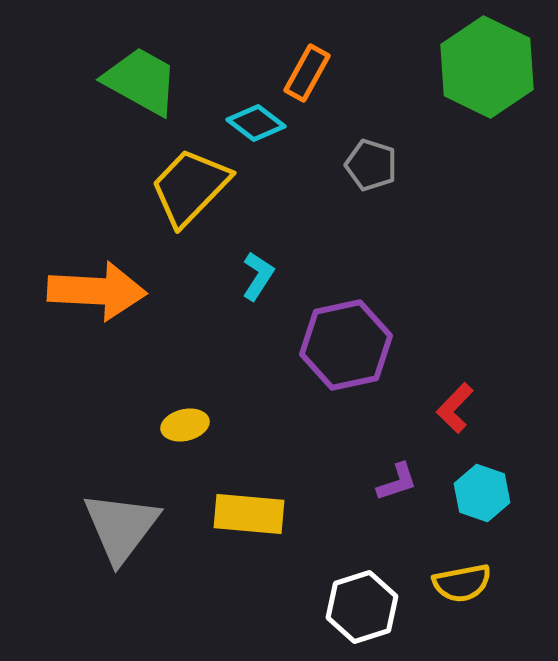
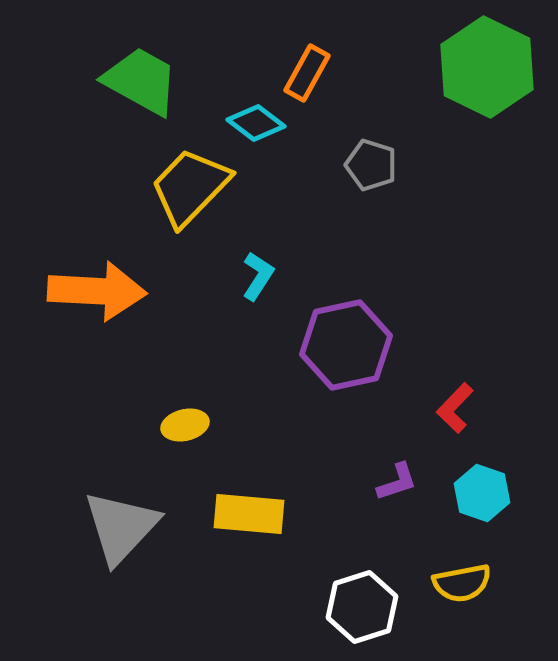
gray triangle: rotated 6 degrees clockwise
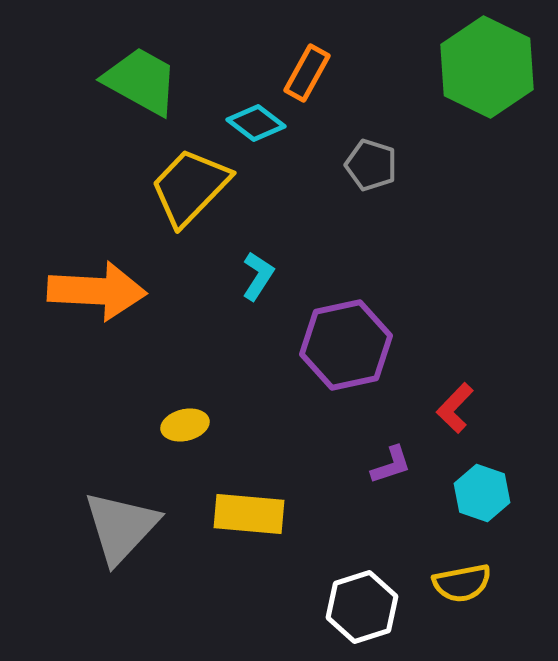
purple L-shape: moved 6 px left, 17 px up
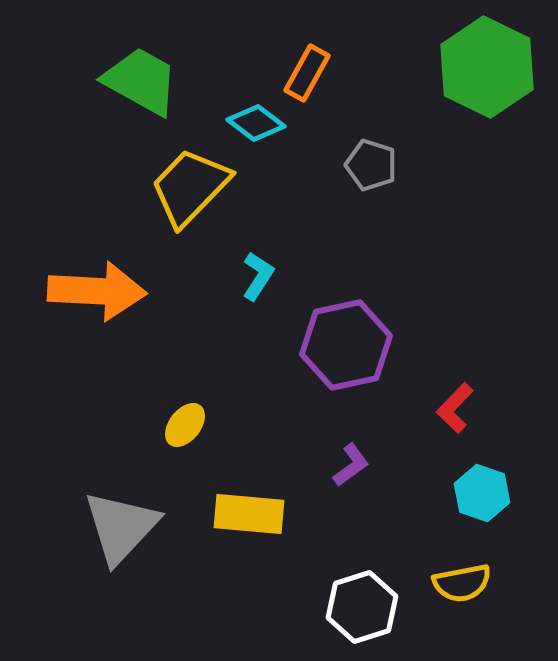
yellow ellipse: rotated 39 degrees counterclockwise
purple L-shape: moved 40 px left; rotated 18 degrees counterclockwise
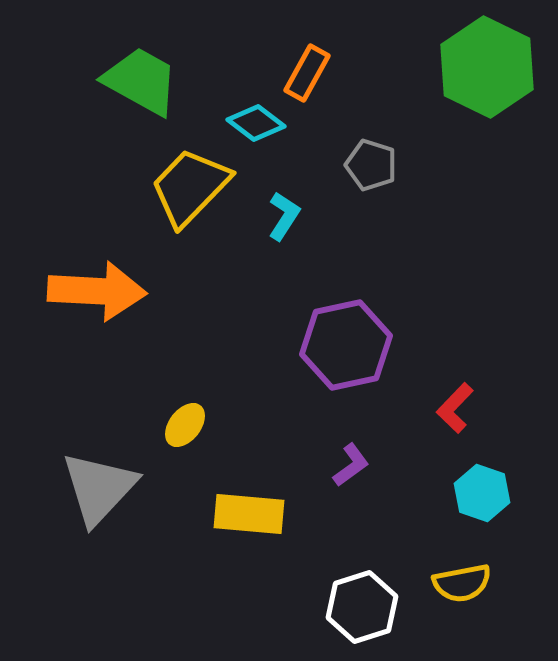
cyan L-shape: moved 26 px right, 60 px up
gray triangle: moved 22 px left, 39 px up
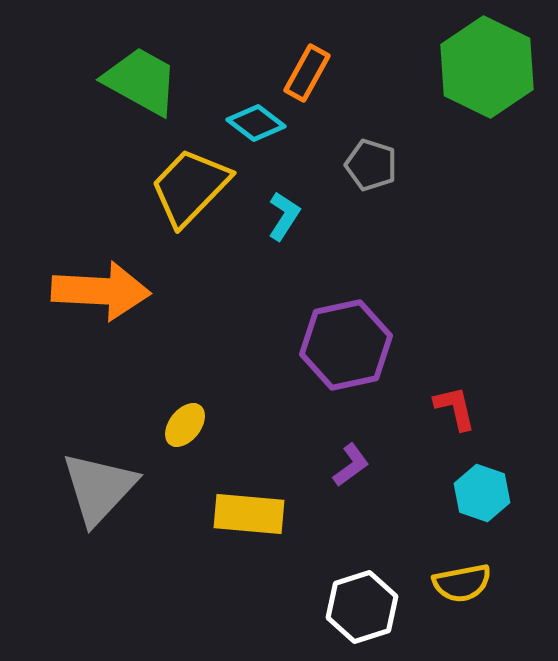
orange arrow: moved 4 px right
red L-shape: rotated 123 degrees clockwise
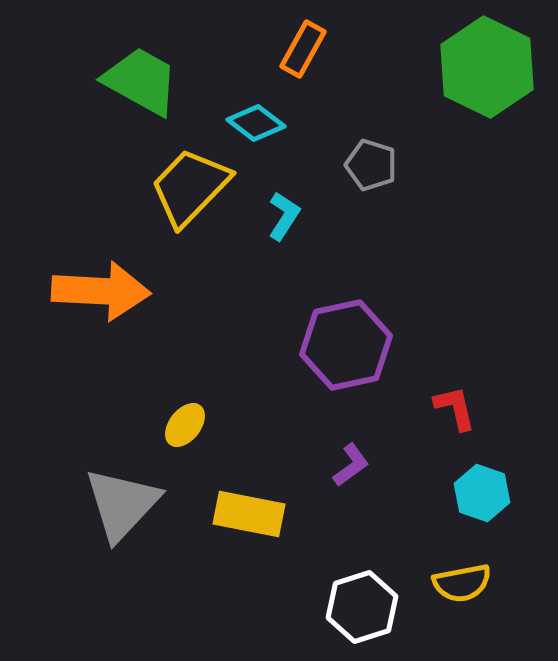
orange rectangle: moved 4 px left, 24 px up
gray triangle: moved 23 px right, 16 px down
yellow rectangle: rotated 6 degrees clockwise
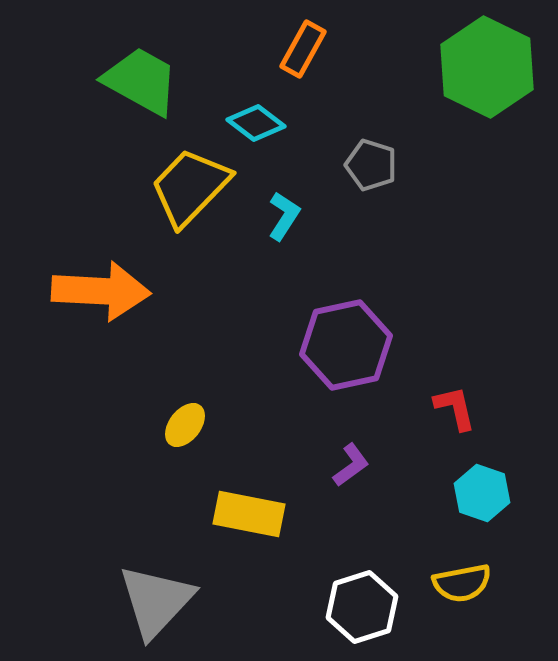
gray triangle: moved 34 px right, 97 px down
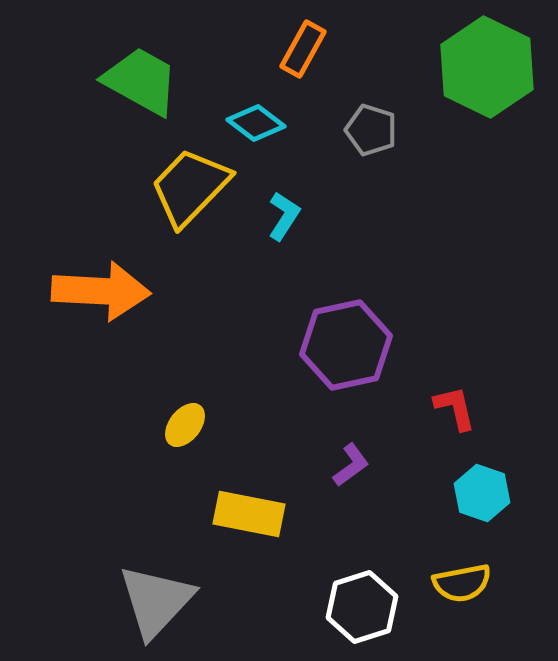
gray pentagon: moved 35 px up
